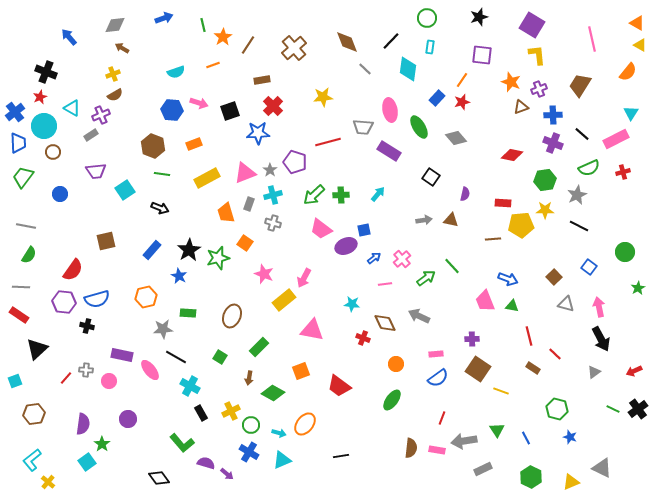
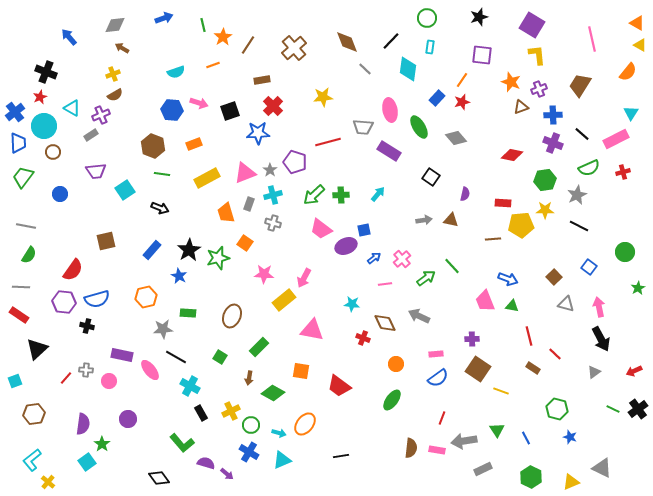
pink star at (264, 274): rotated 18 degrees counterclockwise
orange square at (301, 371): rotated 30 degrees clockwise
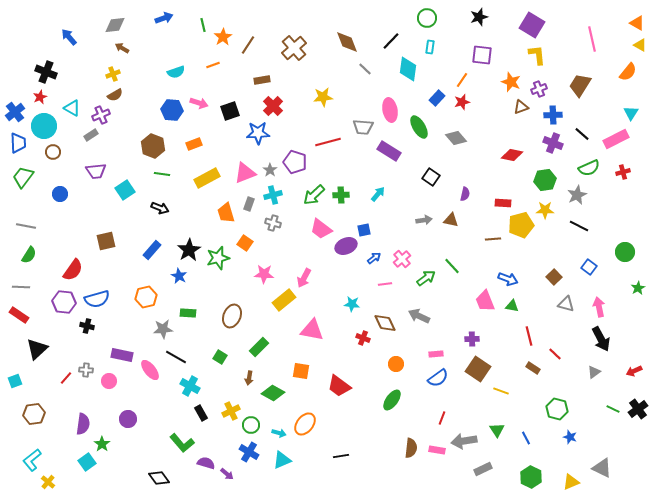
yellow pentagon at (521, 225): rotated 10 degrees counterclockwise
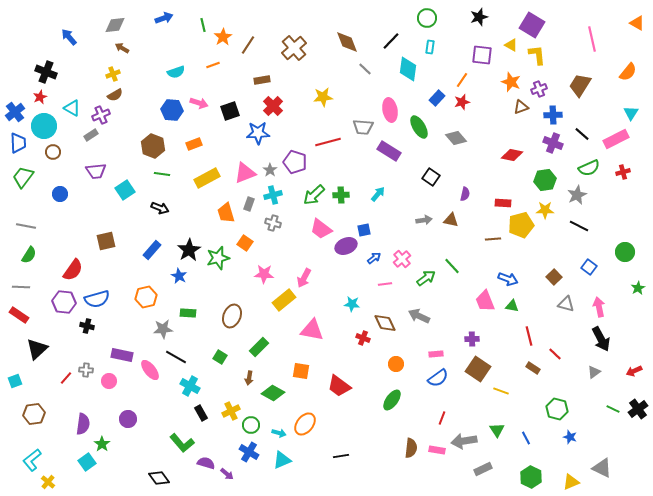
yellow triangle at (640, 45): moved 129 px left
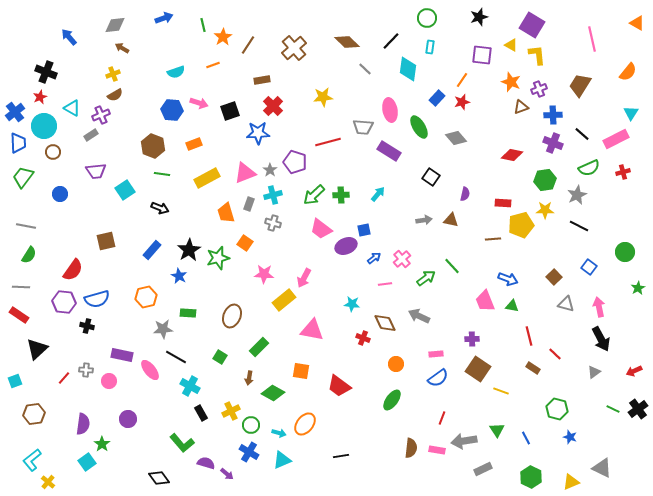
brown diamond at (347, 42): rotated 25 degrees counterclockwise
red line at (66, 378): moved 2 px left
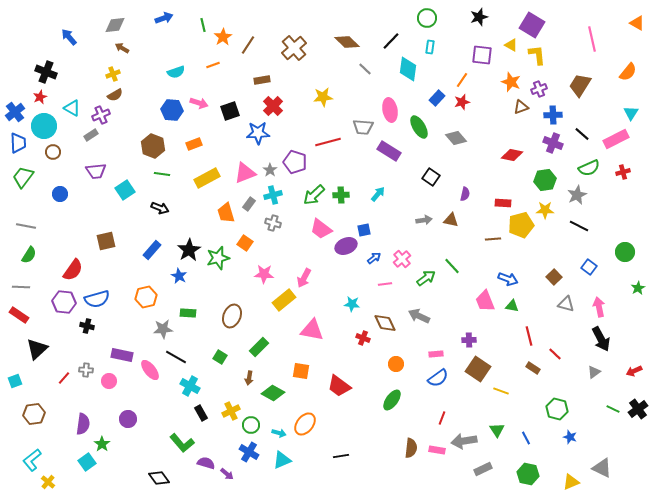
gray rectangle at (249, 204): rotated 16 degrees clockwise
purple cross at (472, 339): moved 3 px left, 1 px down
green hexagon at (531, 477): moved 3 px left, 3 px up; rotated 15 degrees counterclockwise
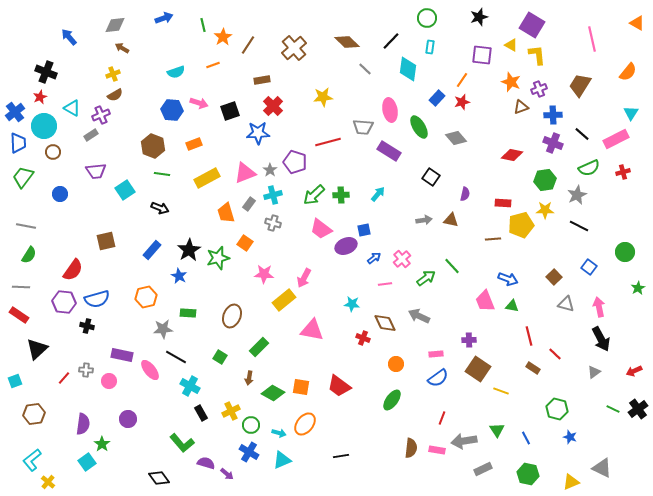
orange square at (301, 371): moved 16 px down
